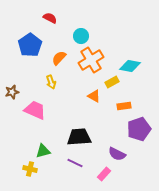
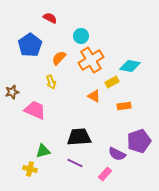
purple pentagon: moved 12 px down
pink rectangle: moved 1 px right
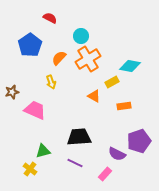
orange cross: moved 3 px left, 1 px up
yellow cross: rotated 24 degrees clockwise
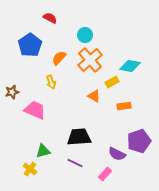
cyan circle: moved 4 px right, 1 px up
orange cross: moved 2 px right, 1 px down; rotated 10 degrees counterclockwise
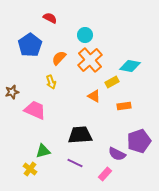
black trapezoid: moved 1 px right, 2 px up
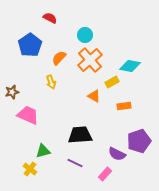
pink trapezoid: moved 7 px left, 5 px down
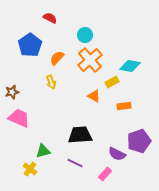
orange semicircle: moved 2 px left
pink trapezoid: moved 9 px left, 3 px down
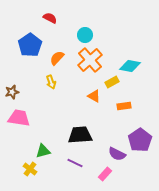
pink trapezoid: rotated 15 degrees counterclockwise
purple pentagon: moved 1 px right, 1 px up; rotated 15 degrees counterclockwise
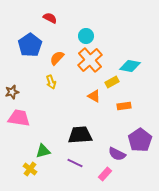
cyan circle: moved 1 px right, 1 px down
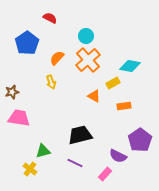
blue pentagon: moved 3 px left, 2 px up
orange cross: moved 2 px left
yellow rectangle: moved 1 px right, 1 px down
black trapezoid: rotated 10 degrees counterclockwise
purple semicircle: moved 1 px right, 2 px down
